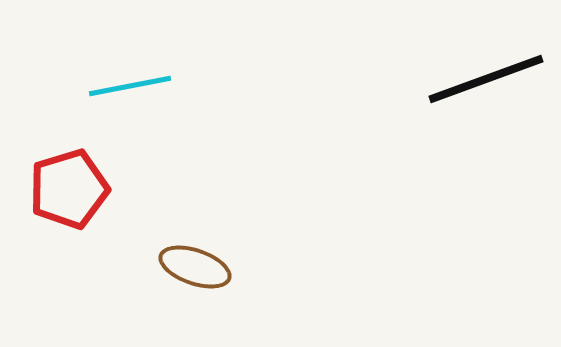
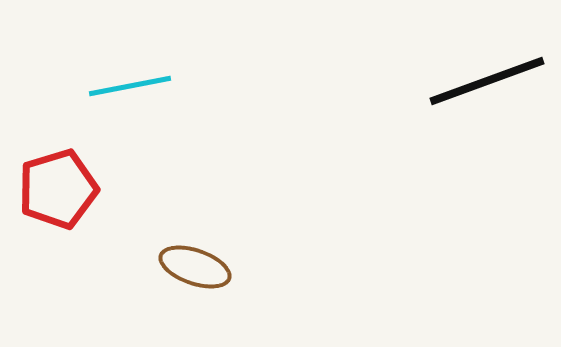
black line: moved 1 px right, 2 px down
red pentagon: moved 11 px left
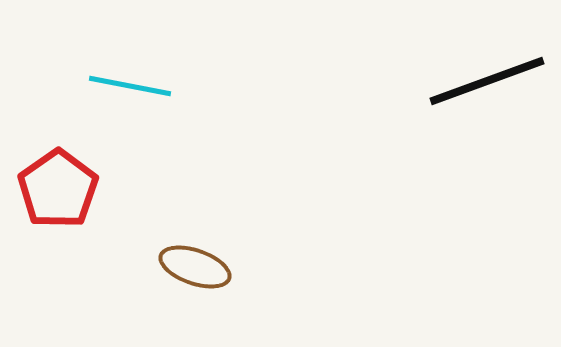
cyan line: rotated 22 degrees clockwise
red pentagon: rotated 18 degrees counterclockwise
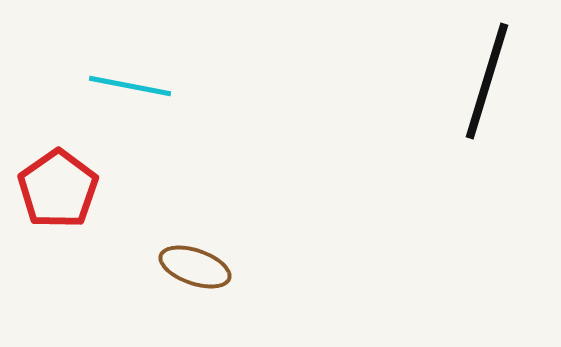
black line: rotated 53 degrees counterclockwise
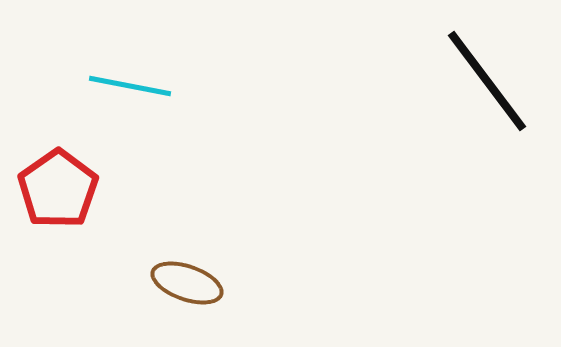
black line: rotated 54 degrees counterclockwise
brown ellipse: moved 8 px left, 16 px down
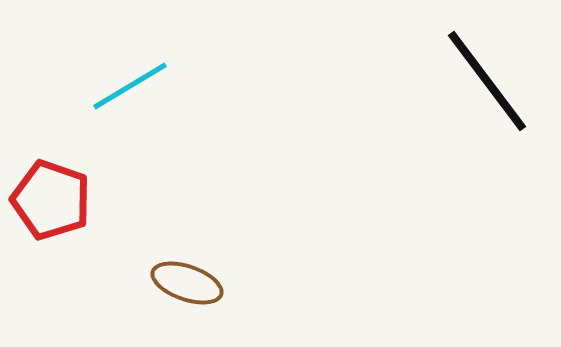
cyan line: rotated 42 degrees counterclockwise
red pentagon: moved 7 px left, 11 px down; rotated 18 degrees counterclockwise
